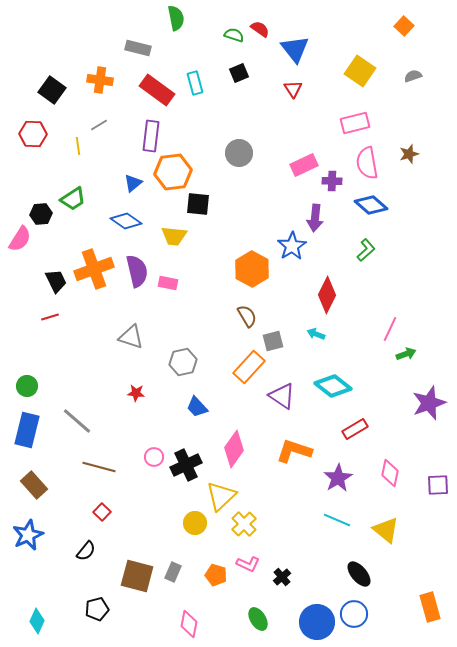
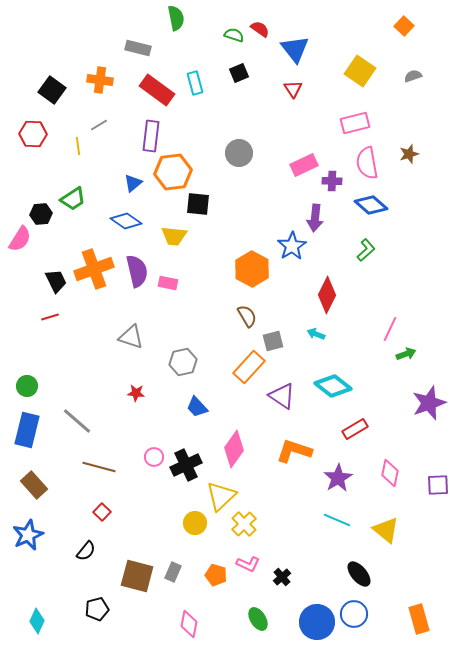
orange rectangle at (430, 607): moved 11 px left, 12 px down
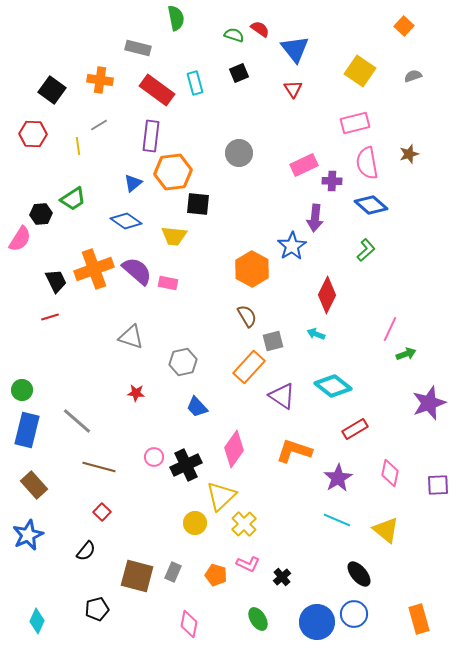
purple semicircle at (137, 271): rotated 36 degrees counterclockwise
green circle at (27, 386): moved 5 px left, 4 px down
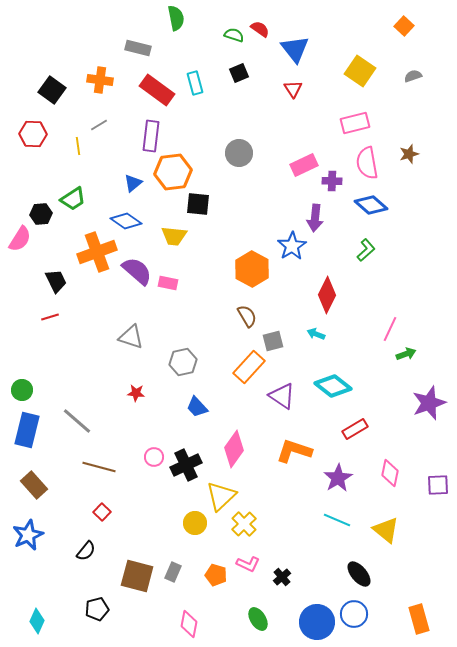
orange cross at (94, 269): moved 3 px right, 17 px up
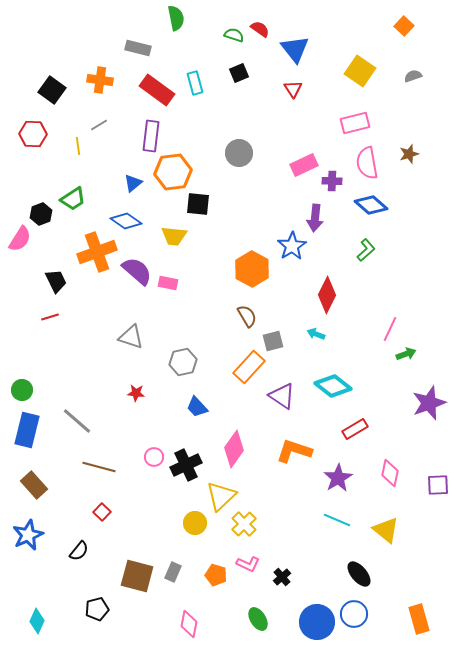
black hexagon at (41, 214): rotated 15 degrees counterclockwise
black semicircle at (86, 551): moved 7 px left
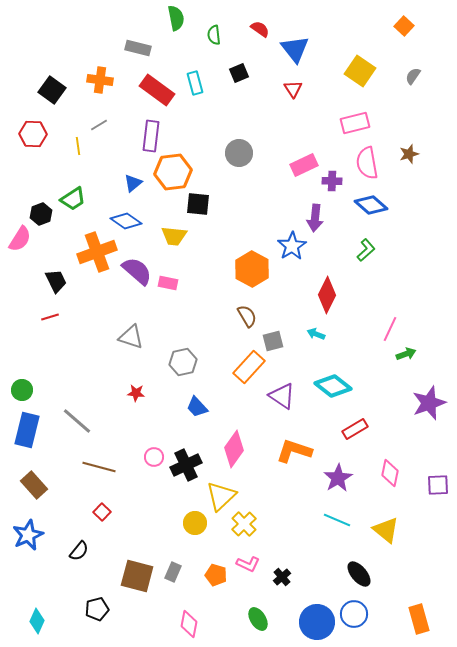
green semicircle at (234, 35): moved 20 px left; rotated 114 degrees counterclockwise
gray semicircle at (413, 76): rotated 36 degrees counterclockwise
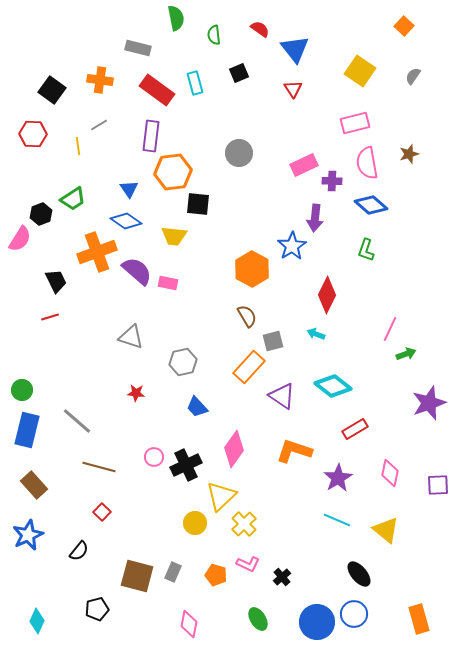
blue triangle at (133, 183): moved 4 px left, 6 px down; rotated 24 degrees counterclockwise
green L-shape at (366, 250): rotated 150 degrees clockwise
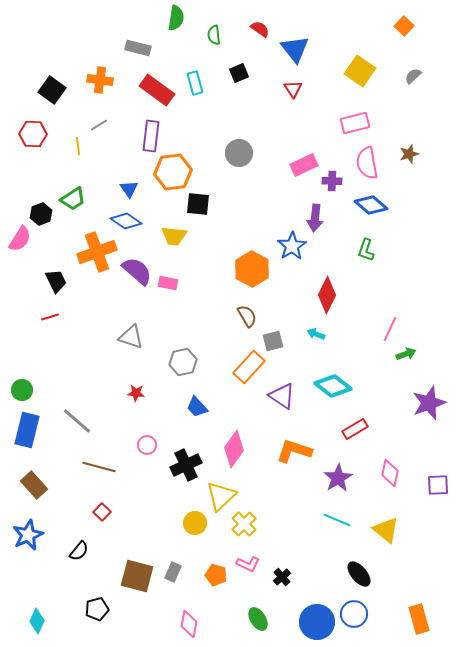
green semicircle at (176, 18): rotated 20 degrees clockwise
gray semicircle at (413, 76): rotated 12 degrees clockwise
pink circle at (154, 457): moved 7 px left, 12 px up
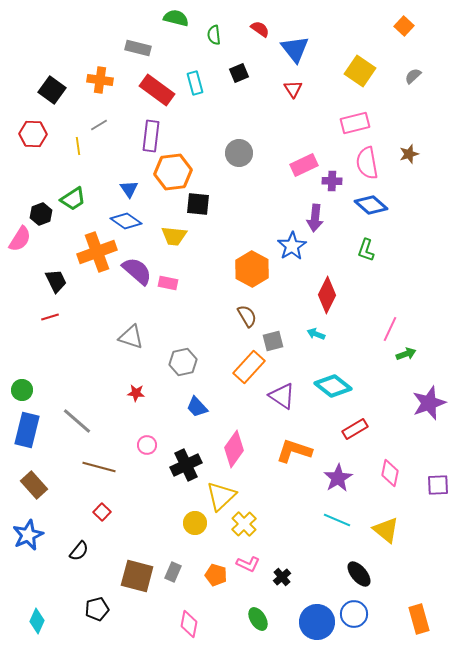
green semicircle at (176, 18): rotated 85 degrees counterclockwise
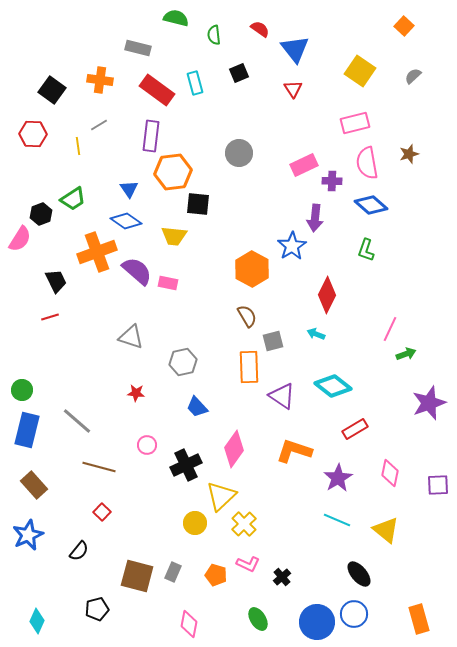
orange rectangle at (249, 367): rotated 44 degrees counterclockwise
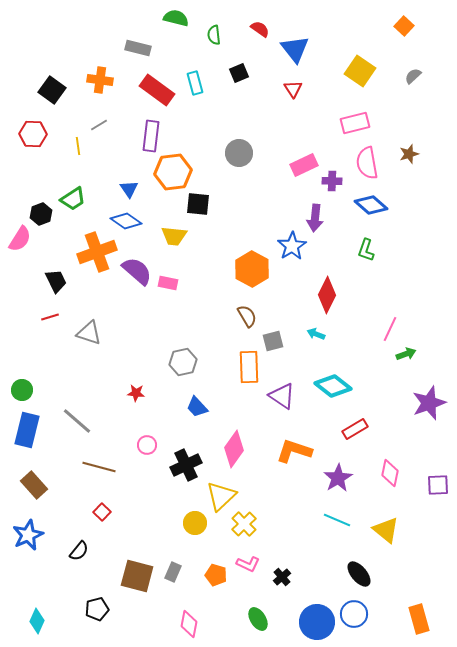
gray triangle at (131, 337): moved 42 px left, 4 px up
